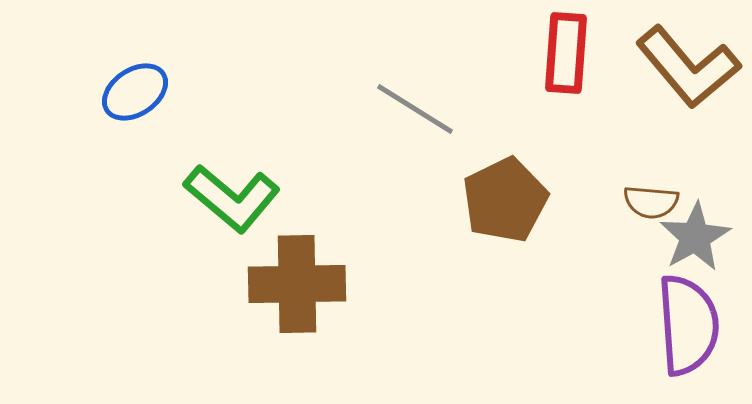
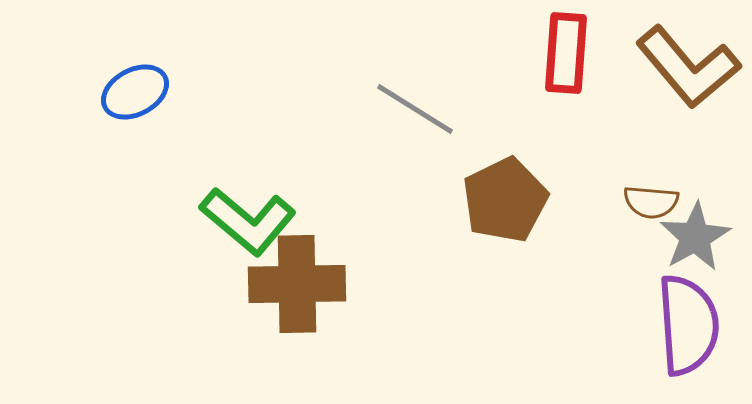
blue ellipse: rotated 6 degrees clockwise
green L-shape: moved 16 px right, 23 px down
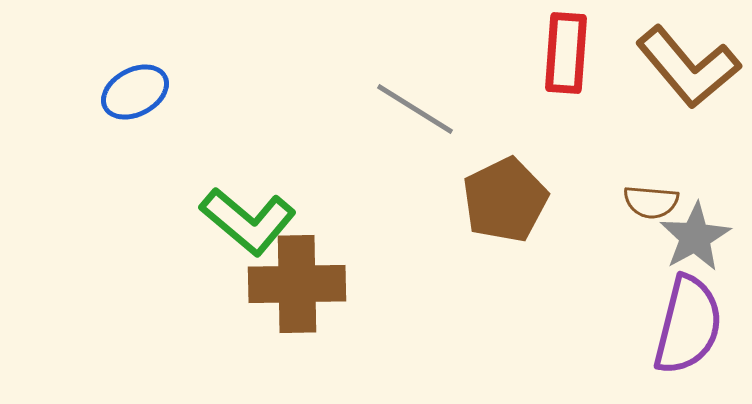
purple semicircle: rotated 18 degrees clockwise
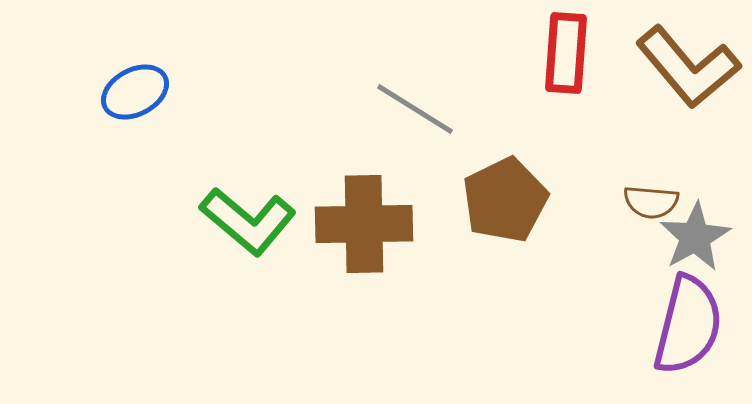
brown cross: moved 67 px right, 60 px up
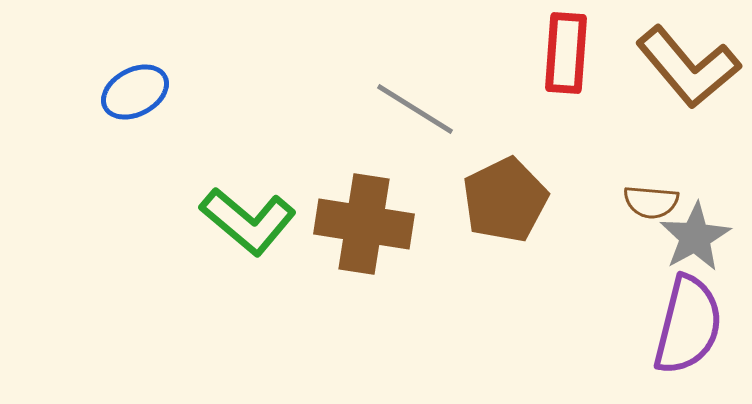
brown cross: rotated 10 degrees clockwise
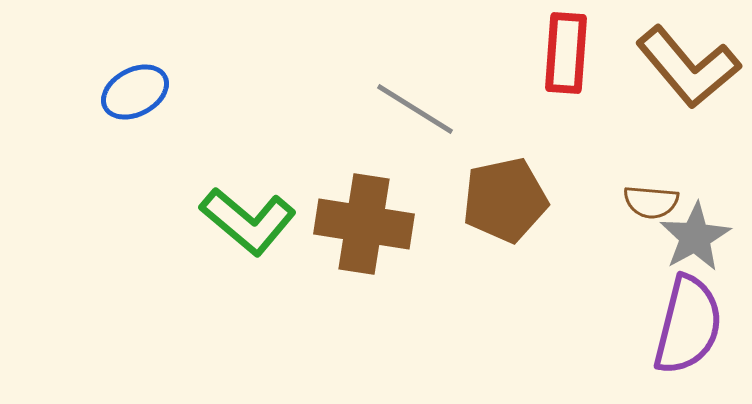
brown pentagon: rotated 14 degrees clockwise
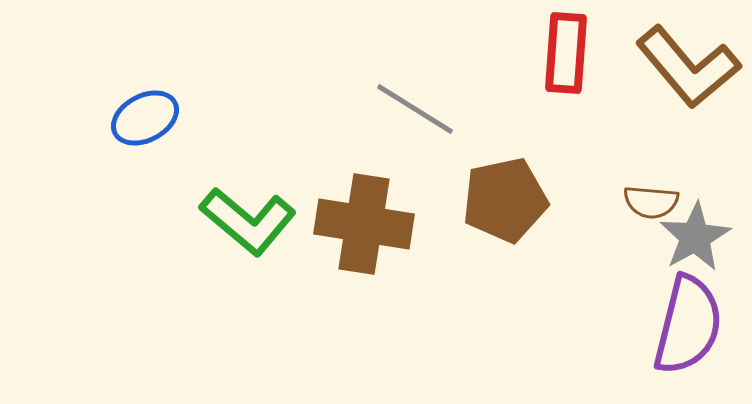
blue ellipse: moved 10 px right, 26 px down
